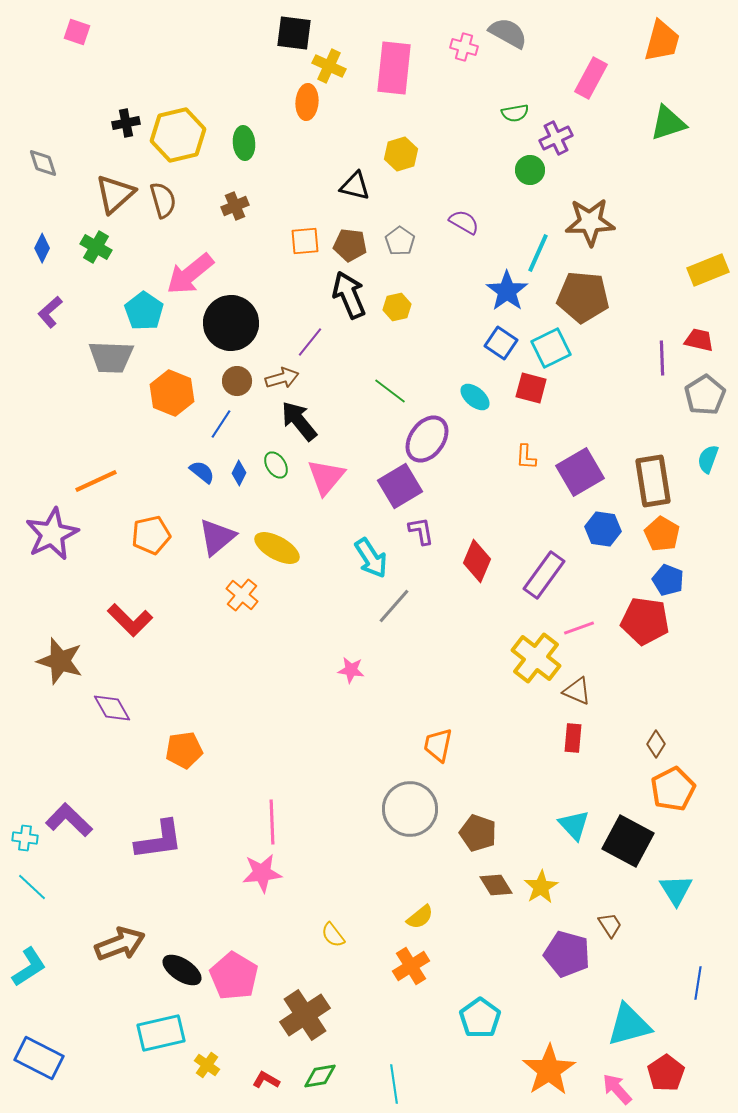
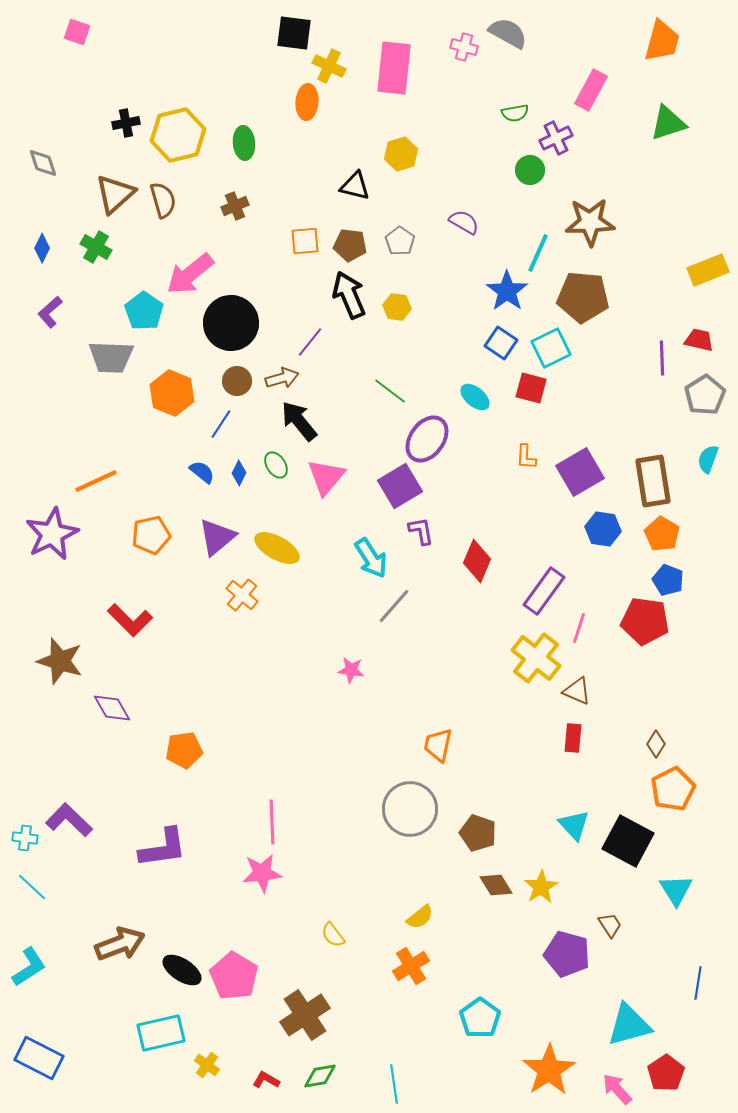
pink rectangle at (591, 78): moved 12 px down
yellow hexagon at (397, 307): rotated 20 degrees clockwise
purple rectangle at (544, 575): moved 16 px down
pink line at (579, 628): rotated 52 degrees counterclockwise
purple L-shape at (159, 840): moved 4 px right, 8 px down
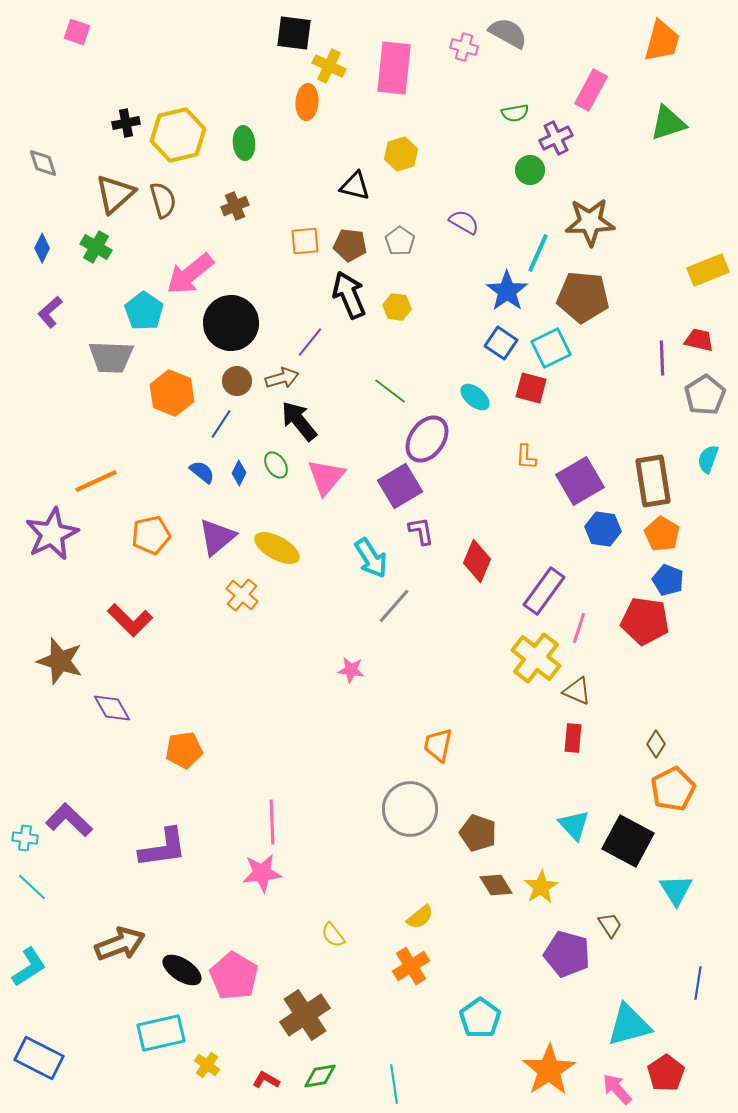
purple square at (580, 472): moved 9 px down
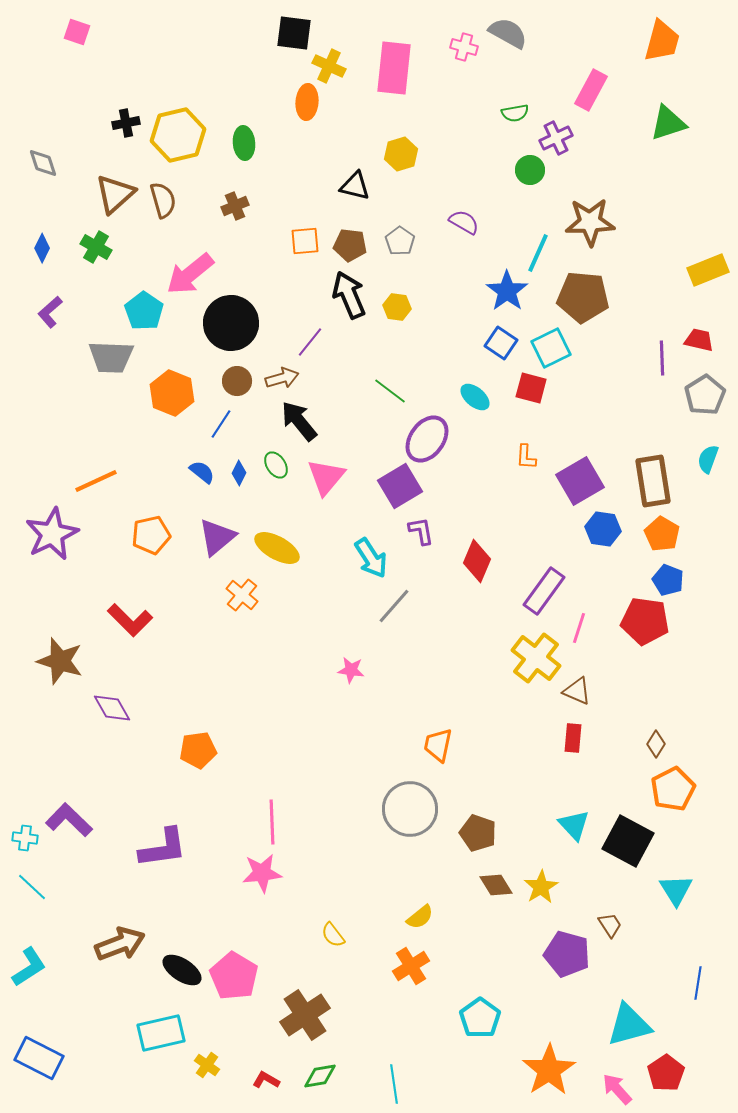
orange pentagon at (184, 750): moved 14 px right
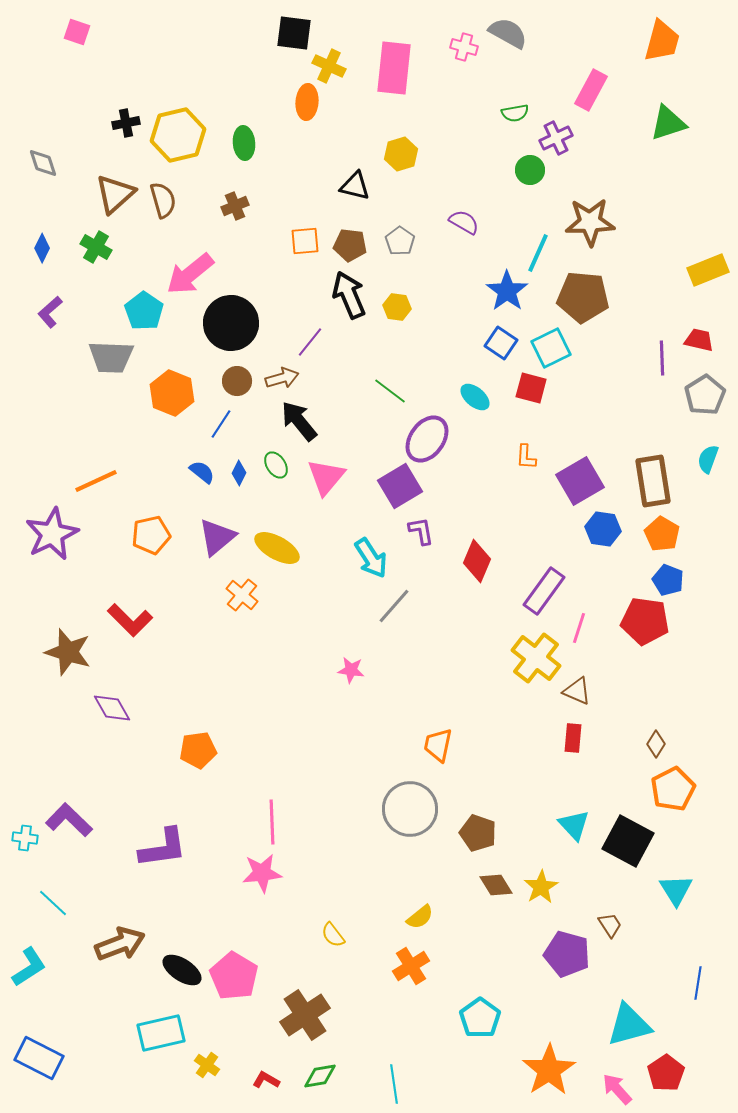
brown star at (60, 661): moved 8 px right, 9 px up
cyan line at (32, 887): moved 21 px right, 16 px down
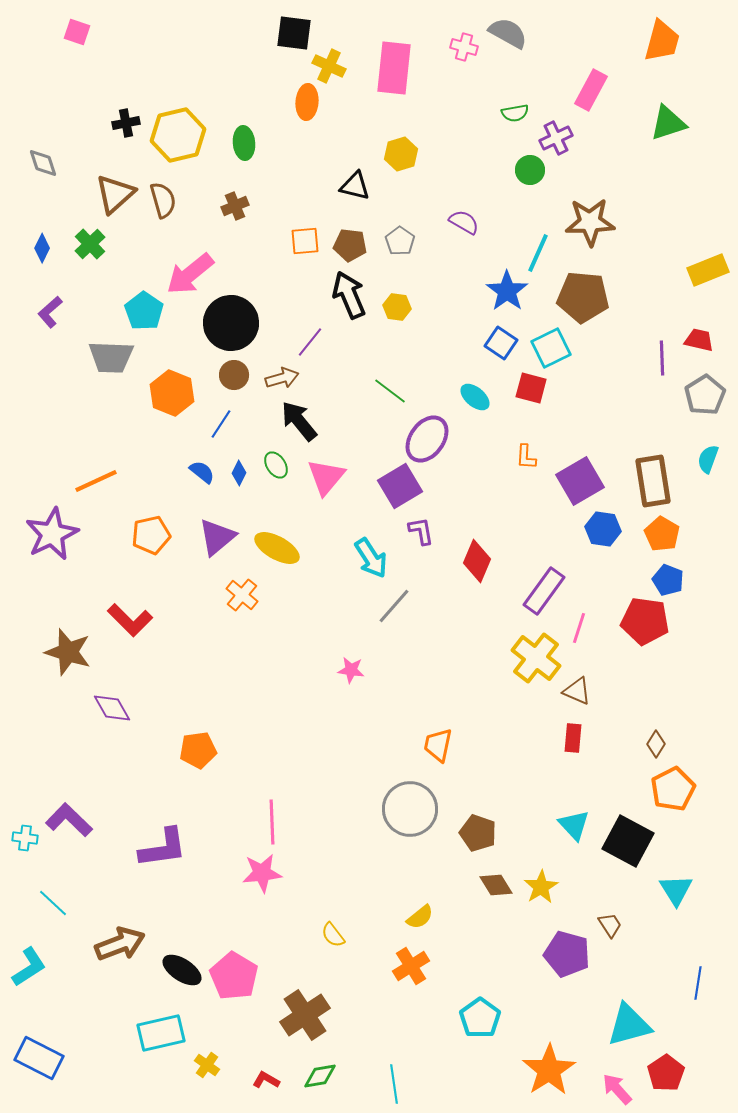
green cross at (96, 247): moved 6 px left, 3 px up; rotated 16 degrees clockwise
brown circle at (237, 381): moved 3 px left, 6 px up
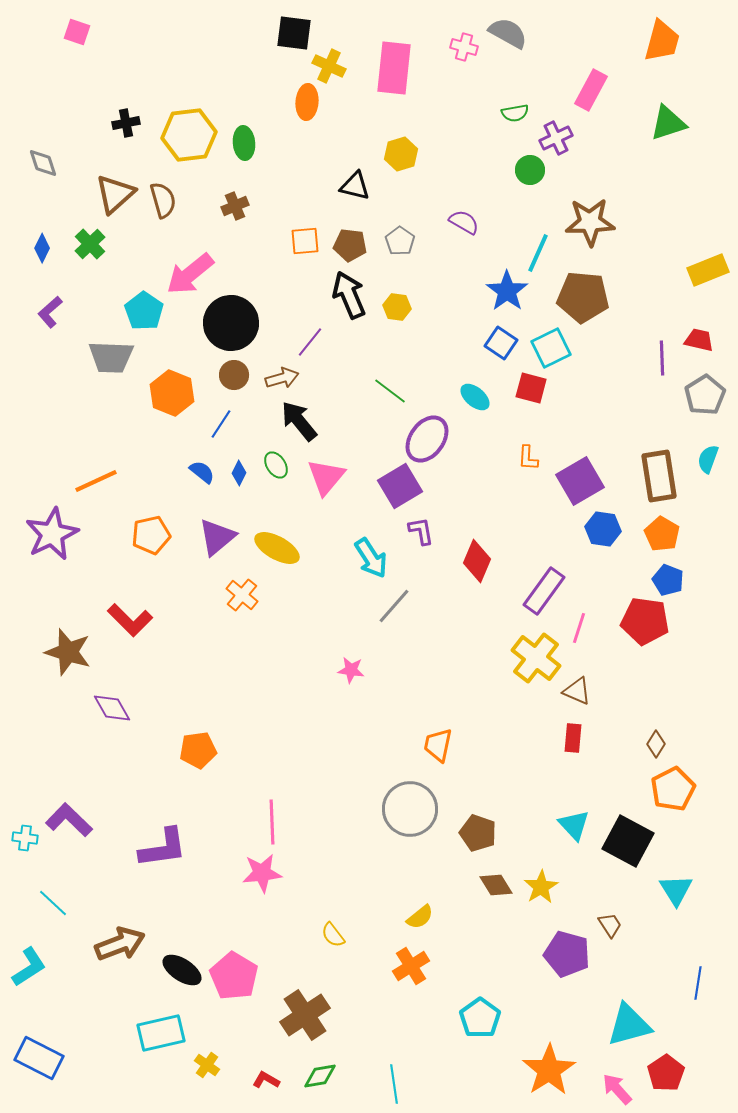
yellow hexagon at (178, 135): moved 11 px right; rotated 6 degrees clockwise
orange L-shape at (526, 457): moved 2 px right, 1 px down
brown rectangle at (653, 481): moved 6 px right, 5 px up
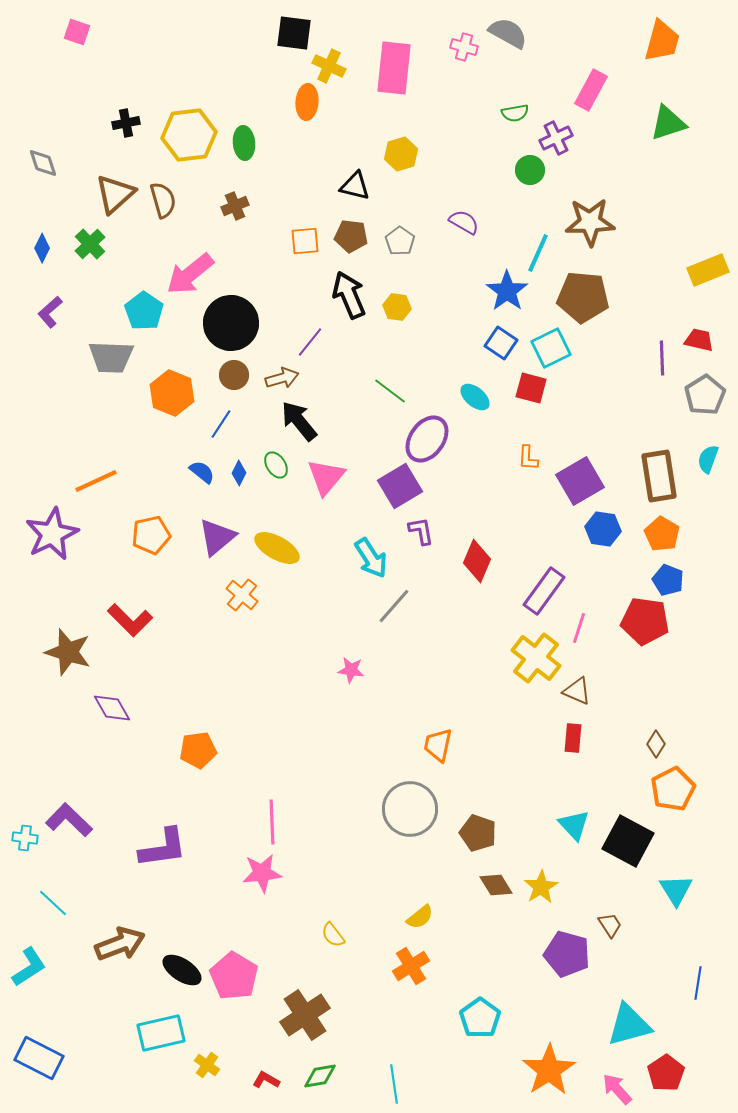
brown pentagon at (350, 245): moved 1 px right, 9 px up
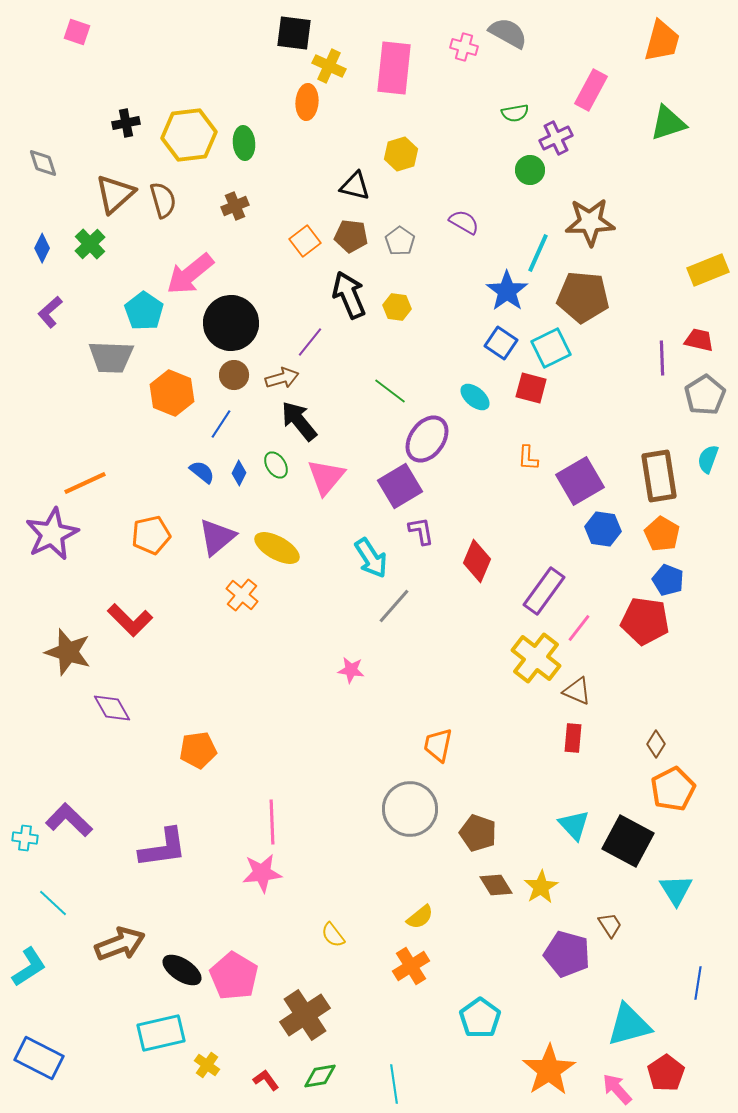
orange square at (305, 241): rotated 32 degrees counterclockwise
orange line at (96, 481): moved 11 px left, 2 px down
pink line at (579, 628): rotated 20 degrees clockwise
red L-shape at (266, 1080): rotated 24 degrees clockwise
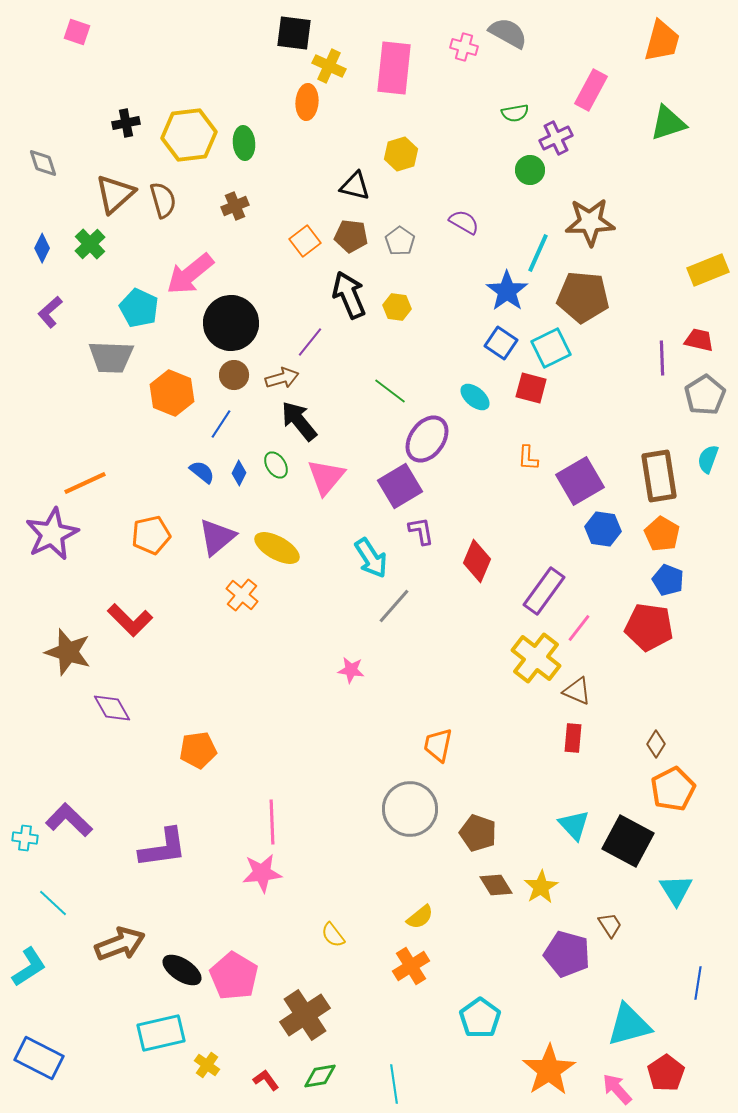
cyan pentagon at (144, 311): moved 5 px left, 3 px up; rotated 9 degrees counterclockwise
red pentagon at (645, 621): moved 4 px right, 6 px down
